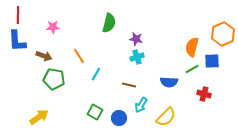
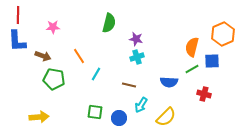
brown arrow: moved 1 px left
green square: rotated 21 degrees counterclockwise
yellow arrow: rotated 30 degrees clockwise
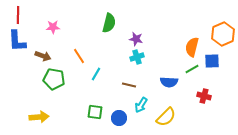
red cross: moved 2 px down
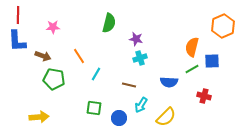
orange hexagon: moved 8 px up
cyan cross: moved 3 px right, 1 px down
green square: moved 1 px left, 4 px up
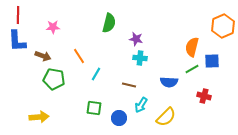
cyan cross: rotated 24 degrees clockwise
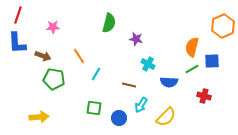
red line: rotated 18 degrees clockwise
blue L-shape: moved 2 px down
cyan cross: moved 8 px right, 6 px down; rotated 24 degrees clockwise
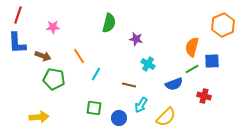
orange hexagon: moved 1 px up
blue semicircle: moved 5 px right, 2 px down; rotated 24 degrees counterclockwise
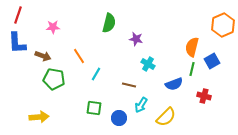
blue square: rotated 28 degrees counterclockwise
green line: rotated 48 degrees counterclockwise
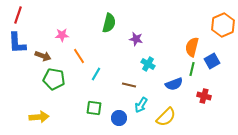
pink star: moved 9 px right, 8 px down
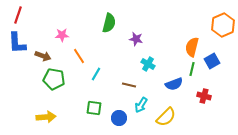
yellow arrow: moved 7 px right
